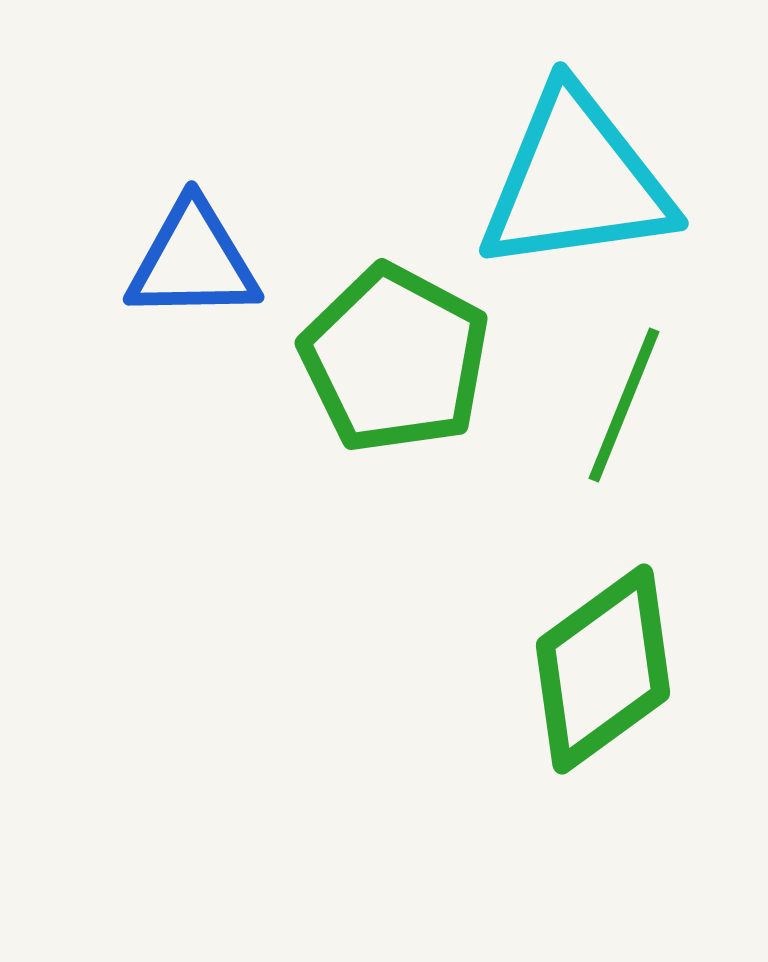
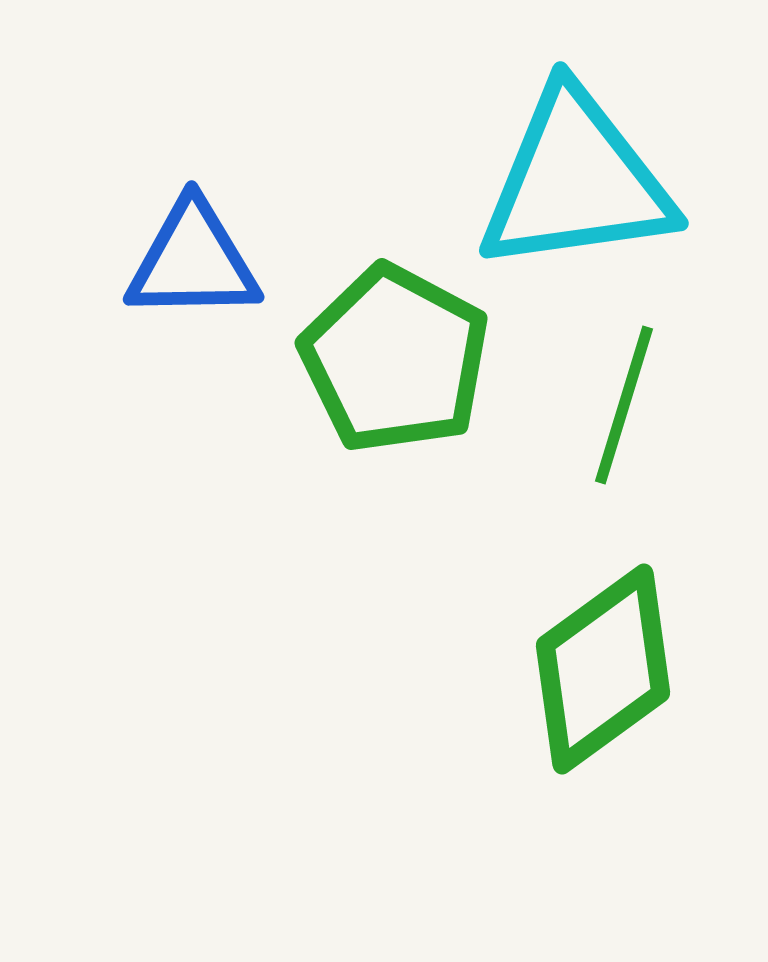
green line: rotated 5 degrees counterclockwise
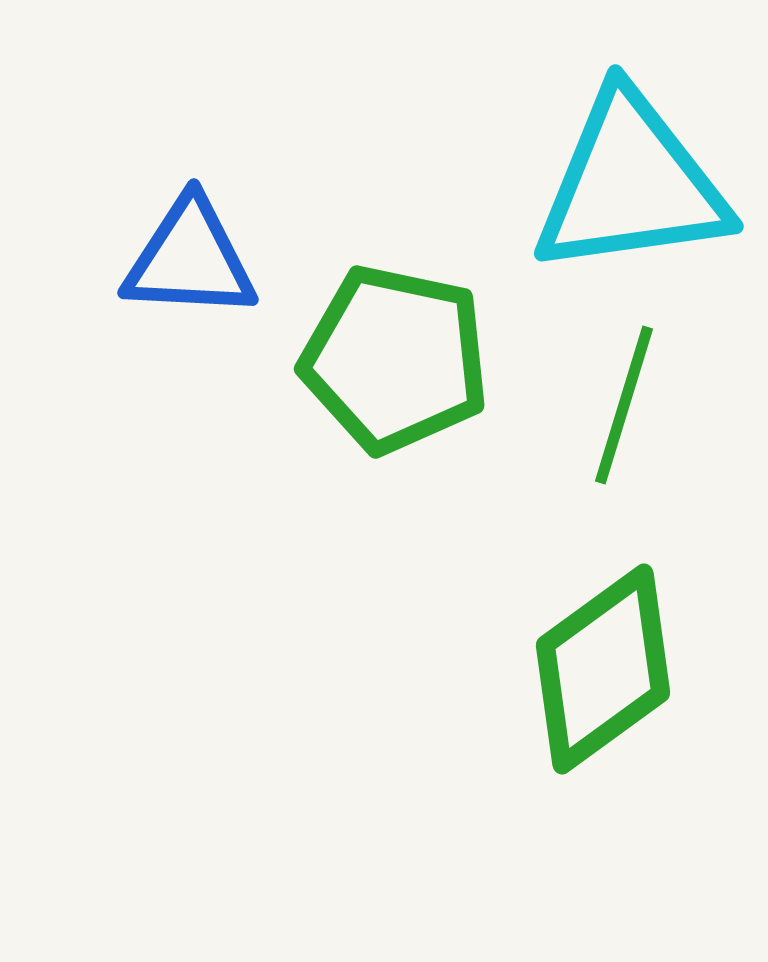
cyan triangle: moved 55 px right, 3 px down
blue triangle: moved 3 px left, 2 px up; rotated 4 degrees clockwise
green pentagon: rotated 16 degrees counterclockwise
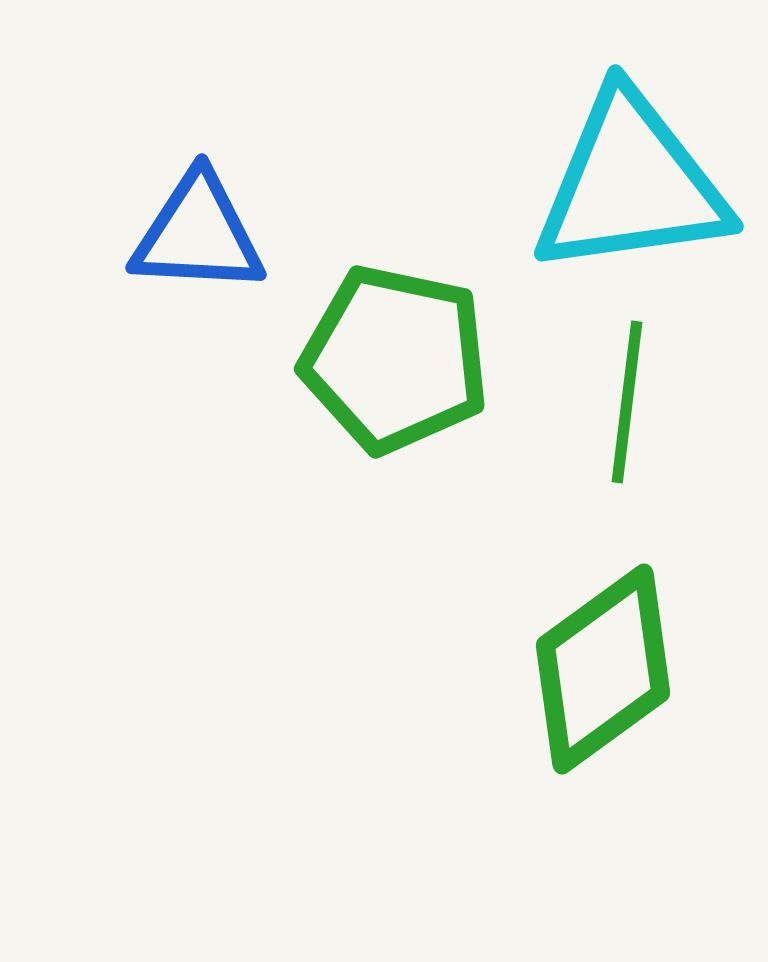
blue triangle: moved 8 px right, 25 px up
green line: moved 3 px right, 3 px up; rotated 10 degrees counterclockwise
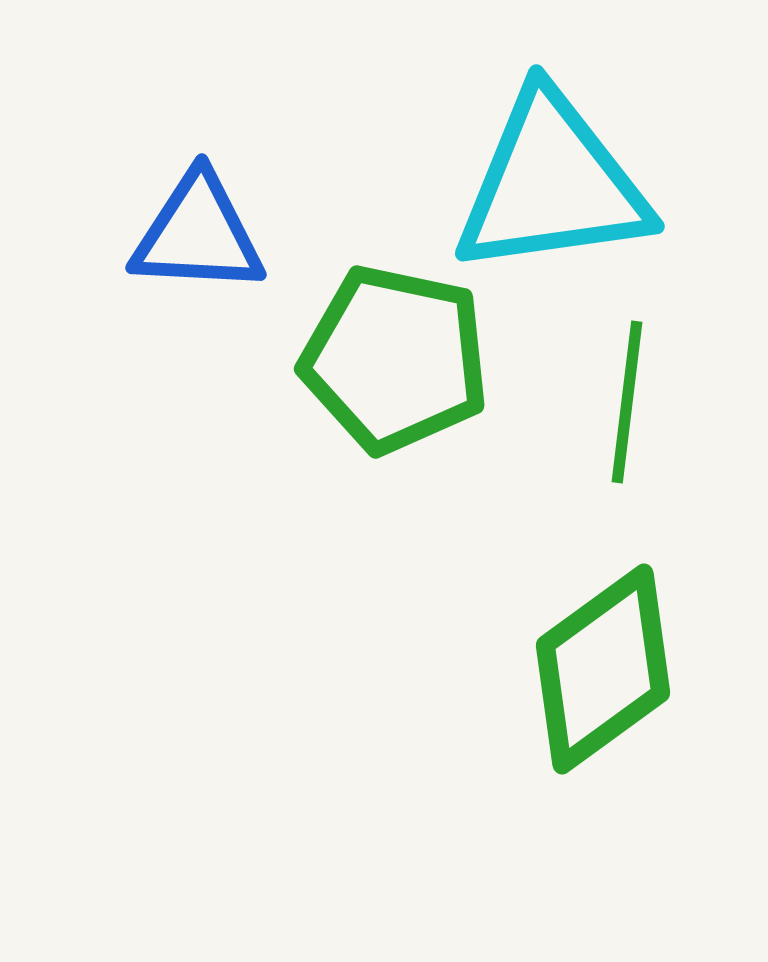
cyan triangle: moved 79 px left
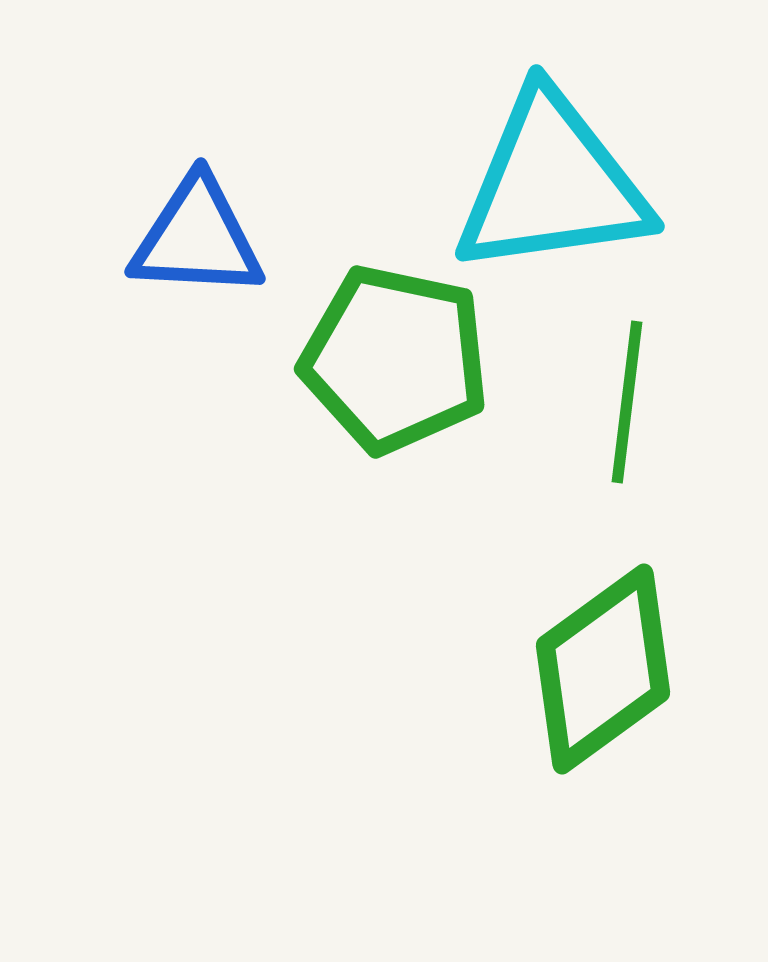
blue triangle: moved 1 px left, 4 px down
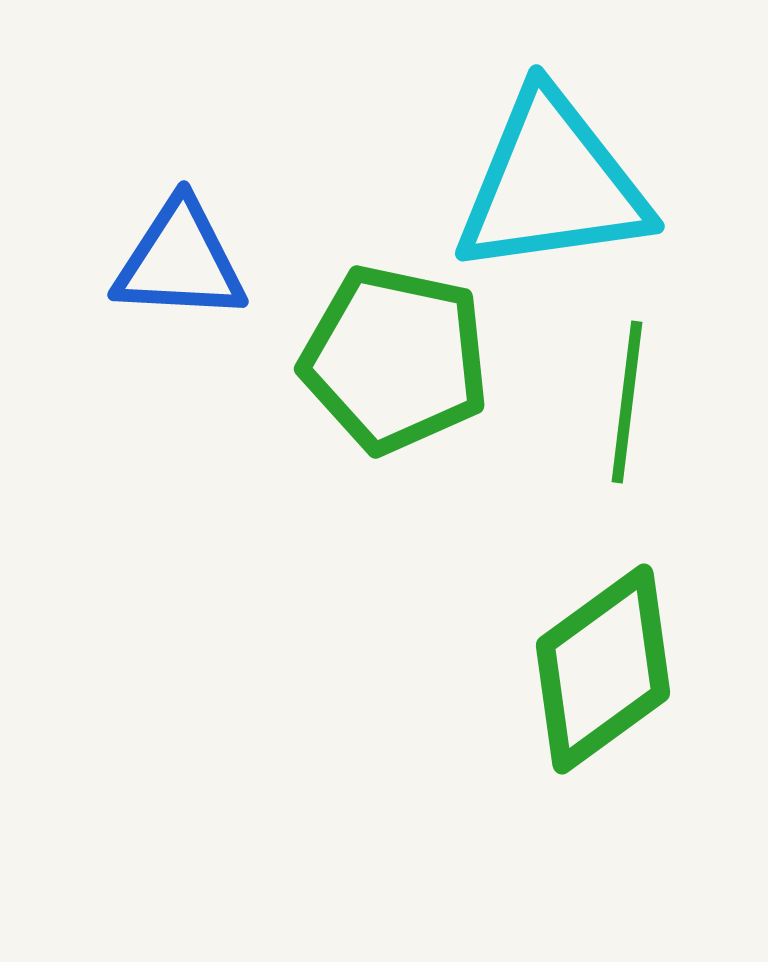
blue triangle: moved 17 px left, 23 px down
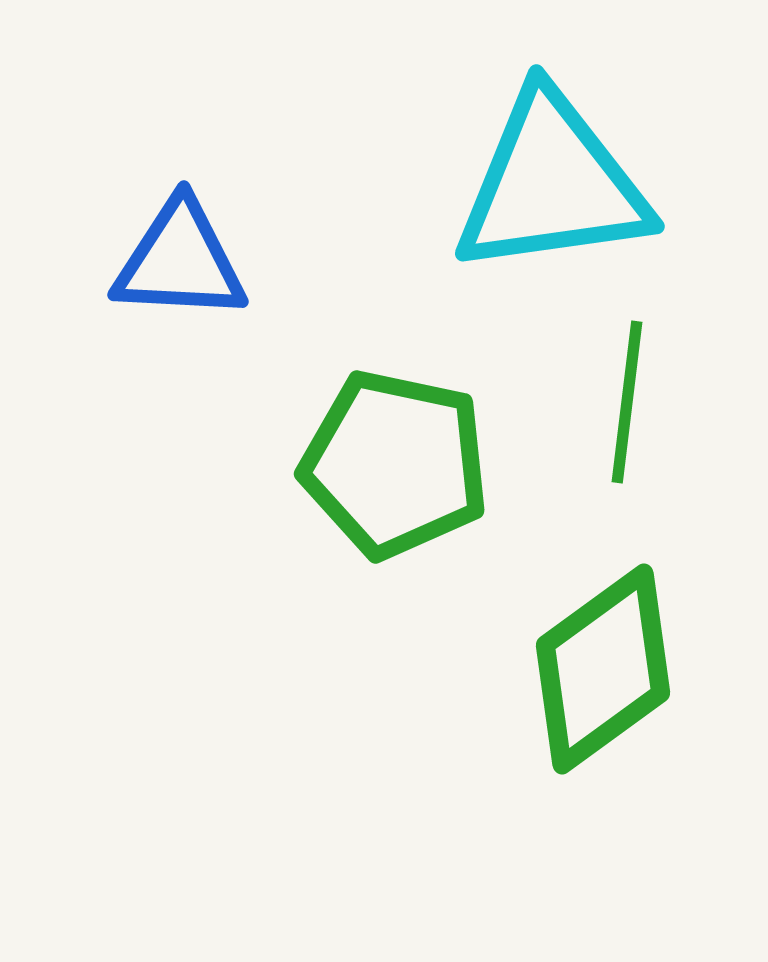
green pentagon: moved 105 px down
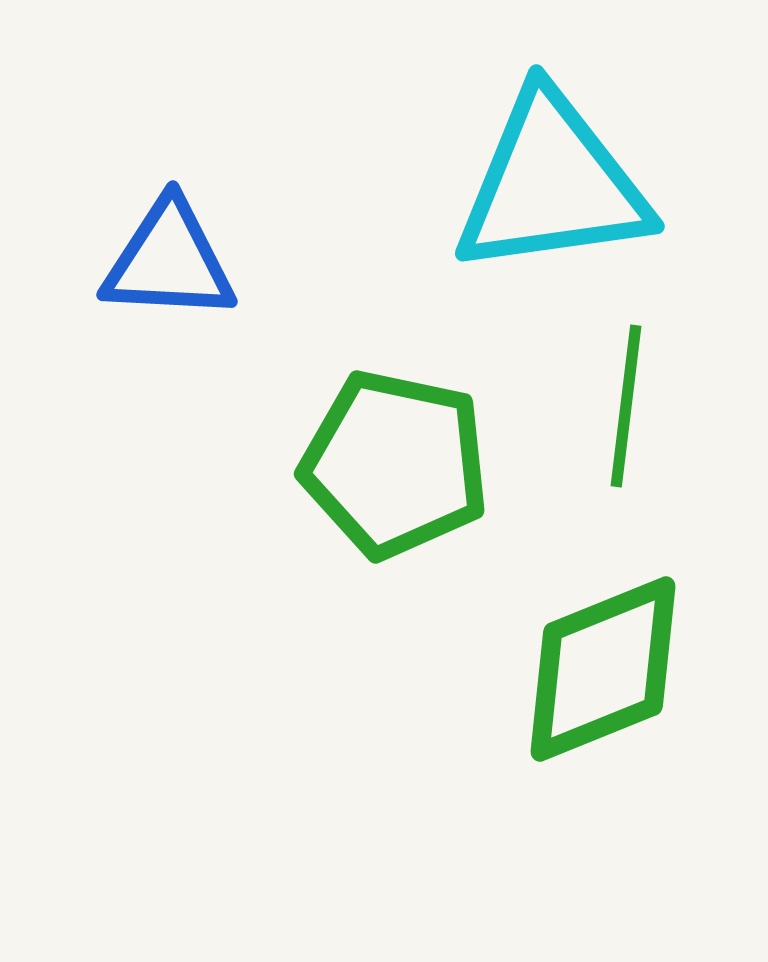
blue triangle: moved 11 px left
green line: moved 1 px left, 4 px down
green diamond: rotated 14 degrees clockwise
